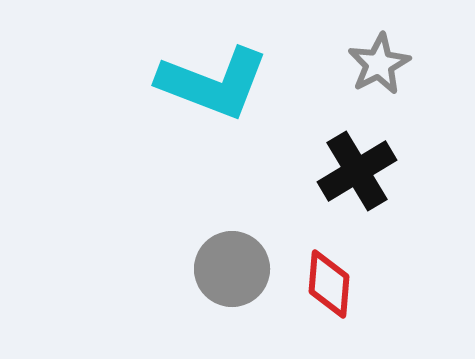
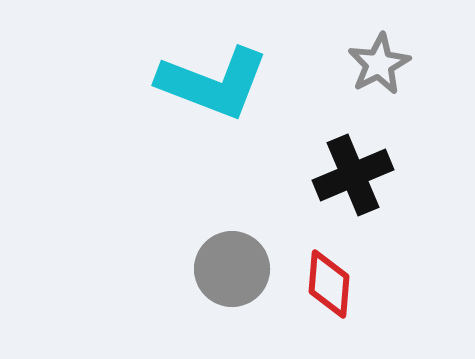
black cross: moved 4 px left, 4 px down; rotated 8 degrees clockwise
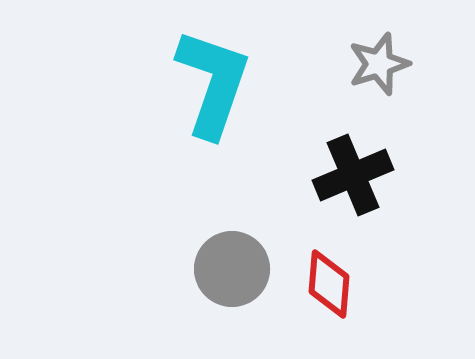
gray star: rotated 10 degrees clockwise
cyan L-shape: rotated 92 degrees counterclockwise
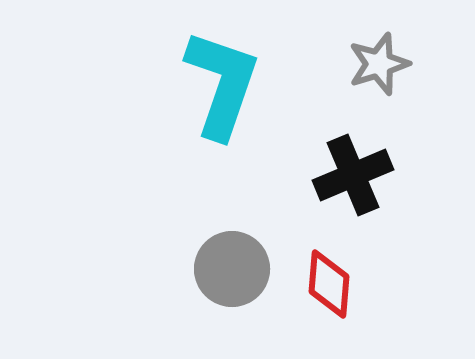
cyan L-shape: moved 9 px right, 1 px down
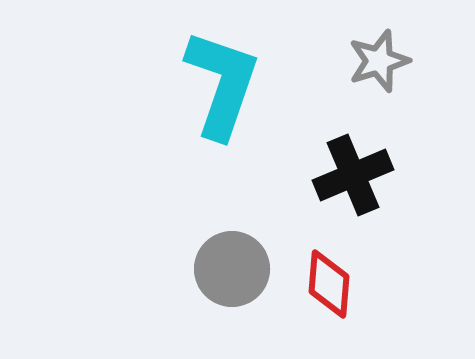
gray star: moved 3 px up
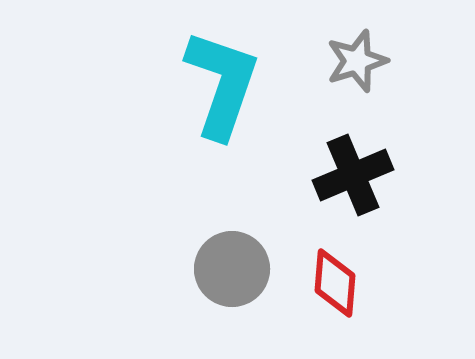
gray star: moved 22 px left
red diamond: moved 6 px right, 1 px up
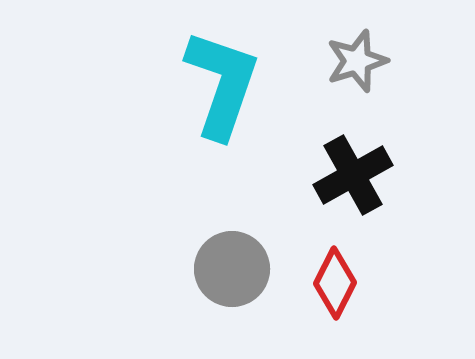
black cross: rotated 6 degrees counterclockwise
red diamond: rotated 22 degrees clockwise
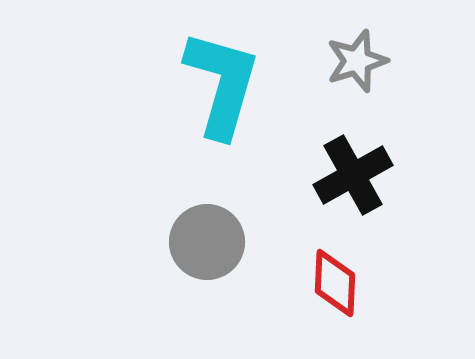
cyan L-shape: rotated 3 degrees counterclockwise
gray circle: moved 25 px left, 27 px up
red diamond: rotated 24 degrees counterclockwise
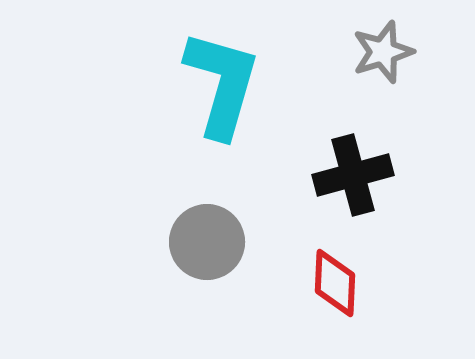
gray star: moved 26 px right, 9 px up
black cross: rotated 14 degrees clockwise
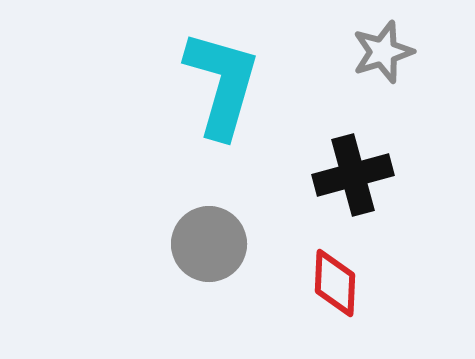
gray circle: moved 2 px right, 2 px down
